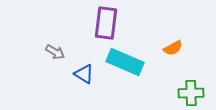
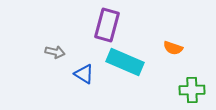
purple rectangle: moved 1 px right, 2 px down; rotated 8 degrees clockwise
orange semicircle: rotated 48 degrees clockwise
gray arrow: rotated 18 degrees counterclockwise
green cross: moved 1 px right, 3 px up
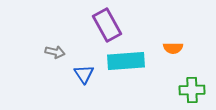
purple rectangle: rotated 44 degrees counterclockwise
orange semicircle: rotated 18 degrees counterclockwise
cyan rectangle: moved 1 px right, 1 px up; rotated 27 degrees counterclockwise
blue triangle: rotated 25 degrees clockwise
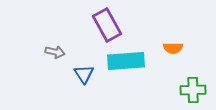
green cross: moved 1 px right
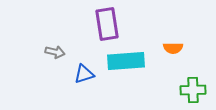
purple rectangle: moved 1 px up; rotated 20 degrees clockwise
blue triangle: rotated 45 degrees clockwise
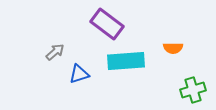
purple rectangle: rotated 44 degrees counterclockwise
gray arrow: rotated 54 degrees counterclockwise
blue triangle: moved 5 px left
green cross: rotated 15 degrees counterclockwise
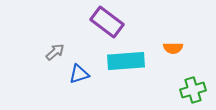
purple rectangle: moved 2 px up
